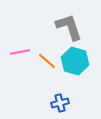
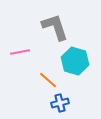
gray L-shape: moved 14 px left
orange line: moved 1 px right, 19 px down
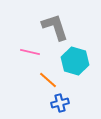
pink line: moved 10 px right; rotated 24 degrees clockwise
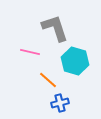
gray L-shape: moved 1 px down
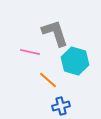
gray L-shape: moved 5 px down
blue cross: moved 1 px right, 3 px down
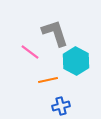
pink line: rotated 24 degrees clockwise
cyan hexagon: moved 1 px right; rotated 12 degrees clockwise
orange line: rotated 54 degrees counterclockwise
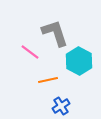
cyan hexagon: moved 3 px right
blue cross: rotated 18 degrees counterclockwise
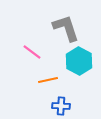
gray L-shape: moved 11 px right, 5 px up
pink line: moved 2 px right
blue cross: rotated 36 degrees clockwise
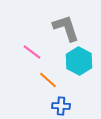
orange line: rotated 54 degrees clockwise
